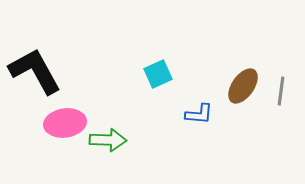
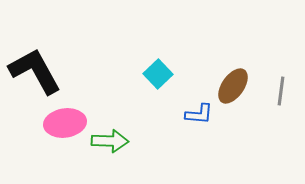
cyan square: rotated 20 degrees counterclockwise
brown ellipse: moved 10 px left
green arrow: moved 2 px right, 1 px down
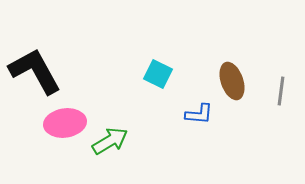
cyan square: rotated 20 degrees counterclockwise
brown ellipse: moved 1 px left, 5 px up; rotated 54 degrees counterclockwise
green arrow: rotated 33 degrees counterclockwise
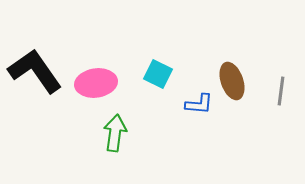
black L-shape: rotated 6 degrees counterclockwise
blue L-shape: moved 10 px up
pink ellipse: moved 31 px right, 40 px up
green arrow: moved 5 px right, 8 px up; rotated 51 degrees counterclockwise
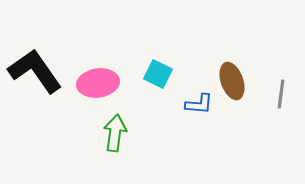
pink ellipse: moved 2 px right
gray line: moved 3 px down
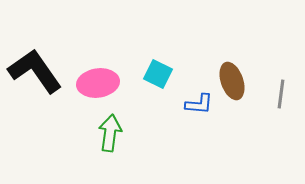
green arrow: moved 5 px left
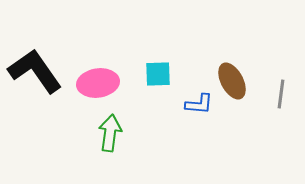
cyan square: rotated 28 degrees counterclockwise
brown ellipse: rotated 9 degrees counterclockwise
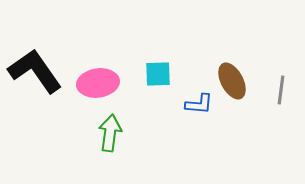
gray line: moved 4 px up
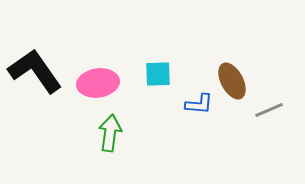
gray line: moved 12 px left, 20 px down; rotated 60 degrees clockwise
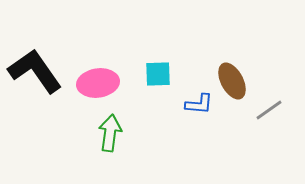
gray line: rotated 12 degrees counterclockwise
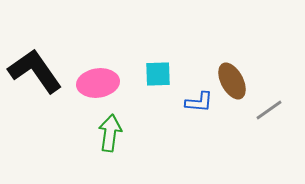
blue L-shape: moved 2 px up
